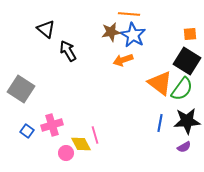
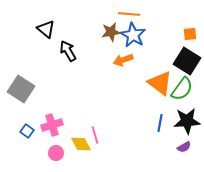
pink circle: moved 10 px left
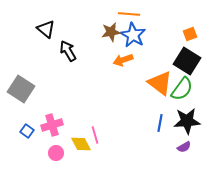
orange square: rotated 16 degrees counterclockwise
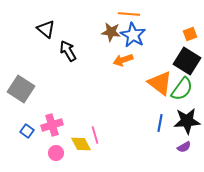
brown star: rotated 18 degrees clockwise
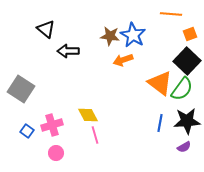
orange line: moved 42 px right
brown star: moved 1 px left, 4 px down
black arrow: rotated 60 degrees counterclockwise
black square: rotated 12 degrees clockwise
yellow diamond: moved 7 px right, 29 px up
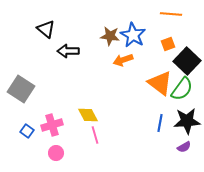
orange square: moved 22 px left, 10 px down
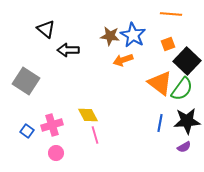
black arrow: moved 1 px up
gray square: moved 5 px right, 8 px up
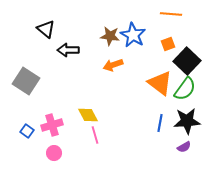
orange arrow: moved 10 px left, 5 px down
green semicircle: moved 3 px right
pink circle: moved 2 px left
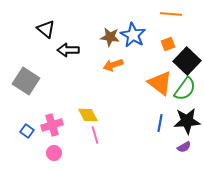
brown star: moved 1 px down
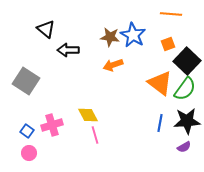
pink circle: moved 25 px left
